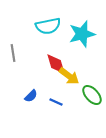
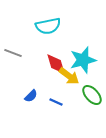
cyan star: moved 1 px right, 26 px down
gray line: rotated 60 degrees counterclockwise
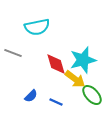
cyan semicircle: moved 11 px left, 1 px down
yellow arrow: moved 6 px right, 3 px down
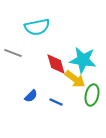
cyan star: rotated 24 degrees clockwise
green ellipse: rotated 55 degrees clockwise
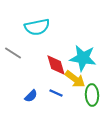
gray line: rotated 12 degrees clockwise
cyan star: moved 2 px up
red diamond: moved 1 px down
green ellipse: rotated 15 degrees counterclockwise
blue line: moved 9 px up
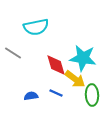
cyan semicircle: moved 1 px left
blue semicircle: rotated 144 degrees counterclockwise
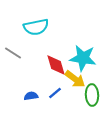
blue line: moved 1 px left; rotated 64 degrees counterclockwise
